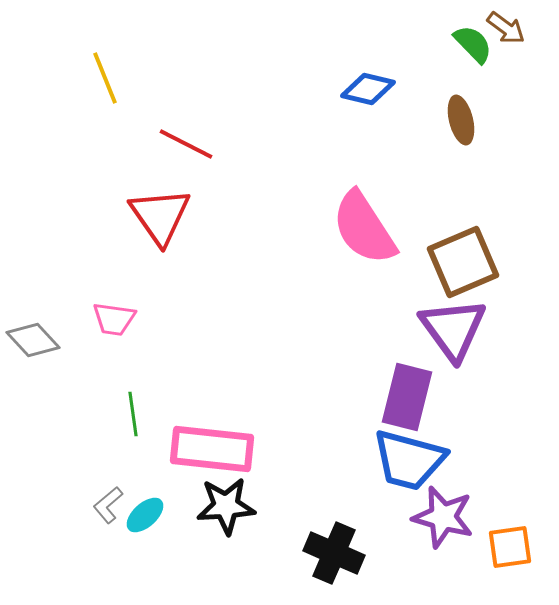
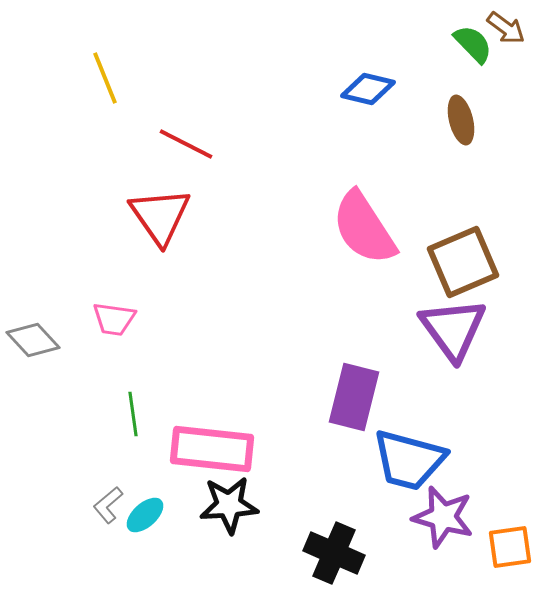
purple rectangle: moved 53 px left
black star: moved 3 px right, 1 px up
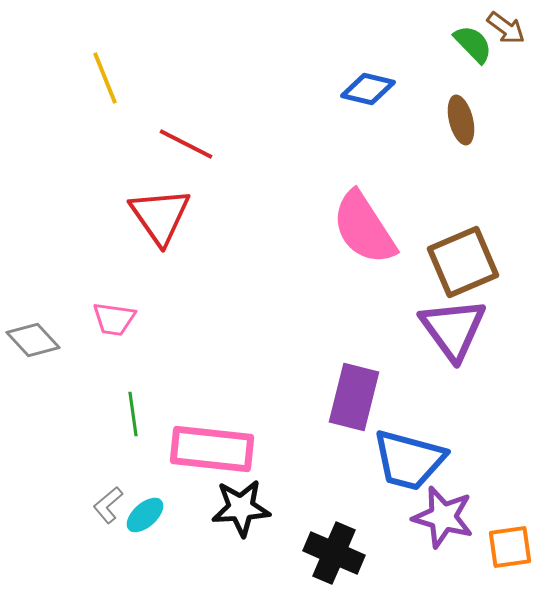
black star: moved 12 px right, 3 px down
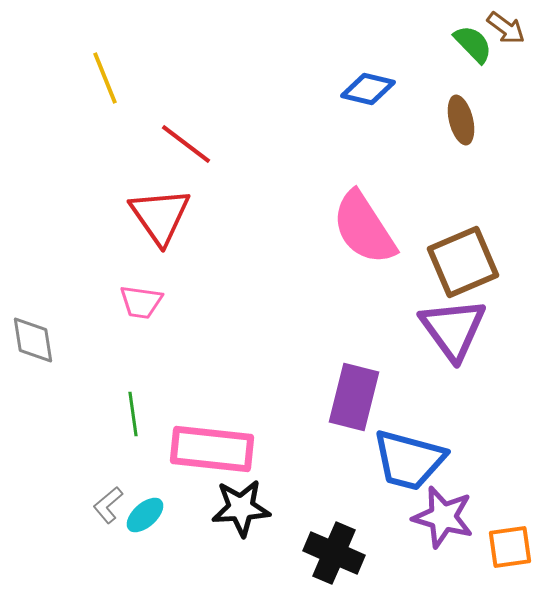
red line: rotated 10 degrees clockwise
pink trapezoid: moved 27 px right, 17 px up
gray diamond: rotated 34 degrees clockwise
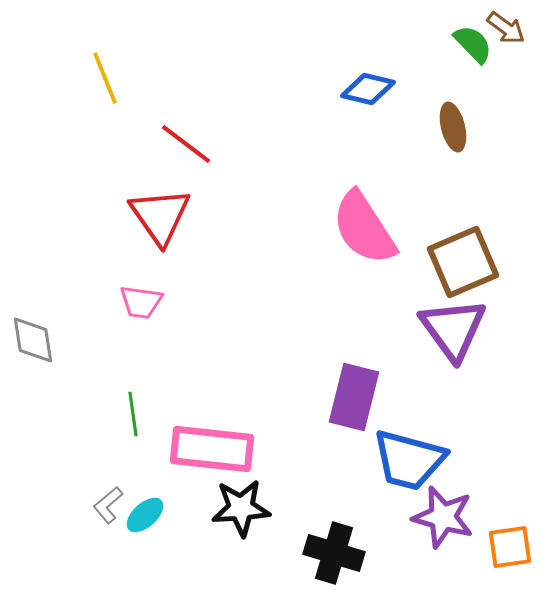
brown ellipse: moved 8 px left, 7 px down
black cross: rotated 6 degrees counterclockwise
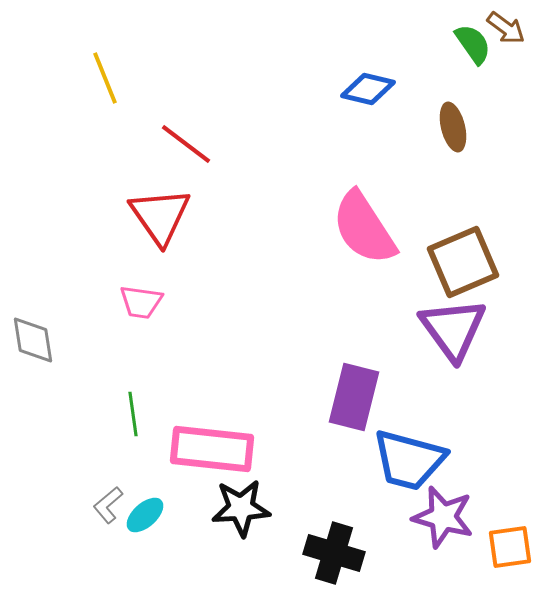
green semicircle: rotated 9 degrees clockwise
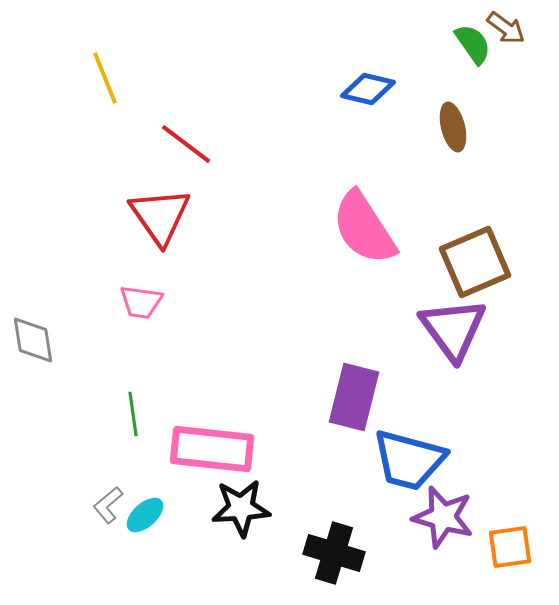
brown square: moved 12 px right
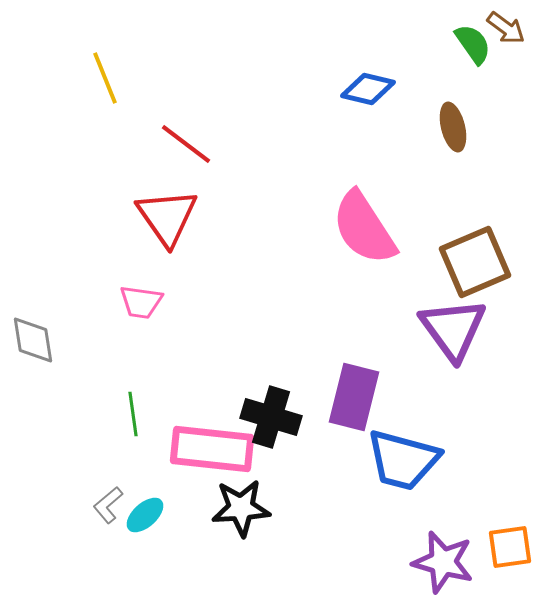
red triangle: moved 7 px right, 1 px down
blue trapezoid: moved 6 px left
purple star: moved 45 px down
black cross: moved 63 px left, 136 px up
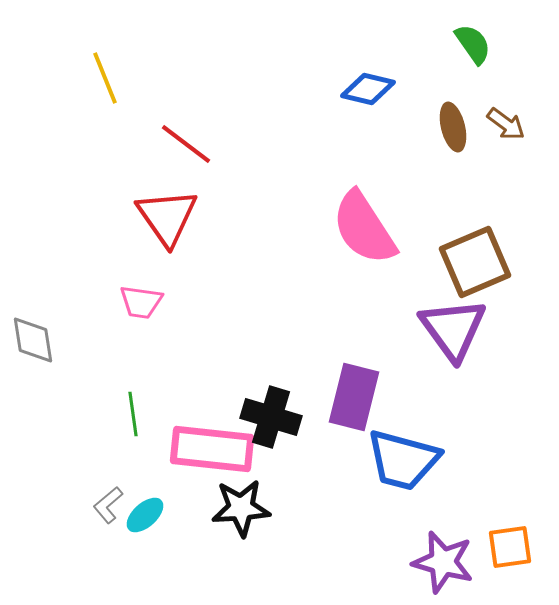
brown arrow: moved 96 px down
